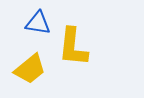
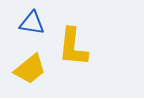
blue triangle: moved 6 px left
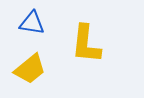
yellow L-shape: moved 13 px right, 3 px up
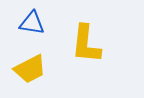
yellow trapezoid: rotated 12 degrees clockwise
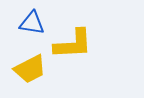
yellow L-shape: moved 13 px left; rotated 99 degrees counterclockwise
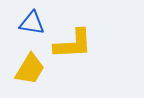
yellow trapezoid: rotated 32 degrees counterclockwise
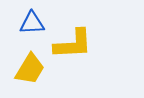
blue triangle: rotated 12 degrees counterclockwise
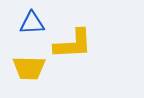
yellow trapezoid: moved 1 px left, 1 px up; rotated 60 degrees clockwise
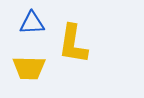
yellow L-shape: rotated 102 degrees clockwise
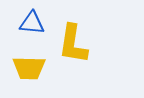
blue triangle: rotated 8 degrees clockwise
